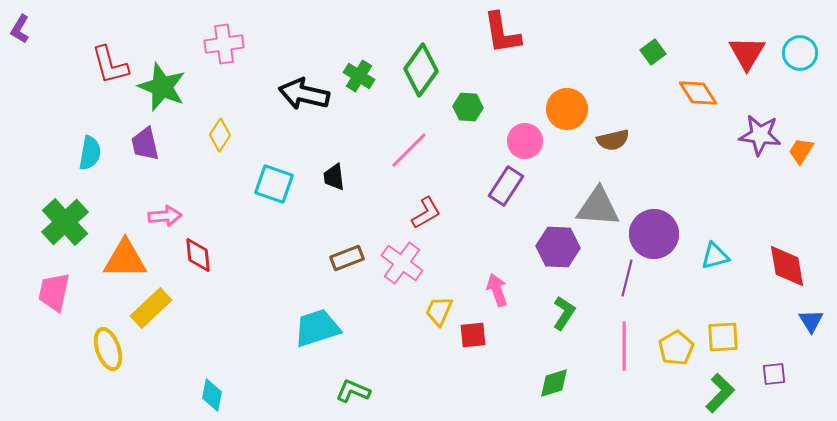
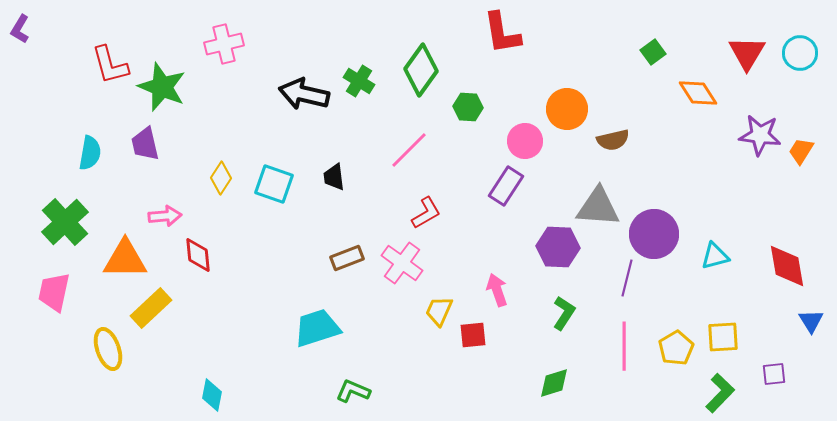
pink cross at (224, 44): rotated 6 degrees counterclockwise
green cross at (359, 76): moved 5 px down
yellow diamond at (220, 135): moved 1 px right, 43 px down
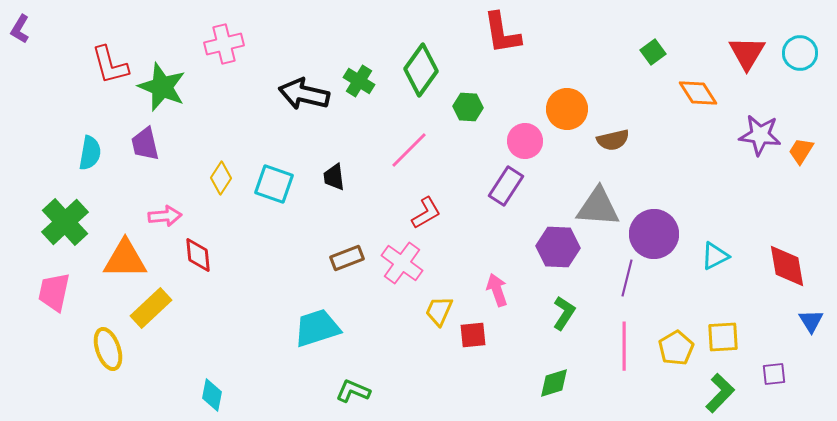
cyan triangle at (715, 256): rotated 12 degrees counterclockwise
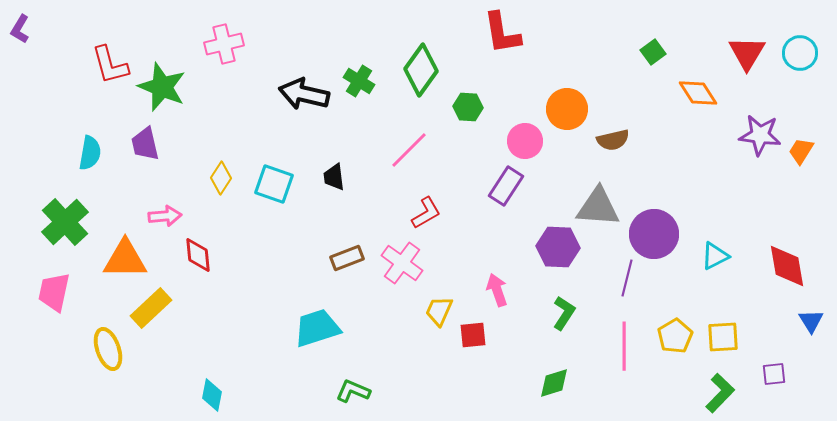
yellow pentagon at (676, 348): moved 1 px left, 12 px up
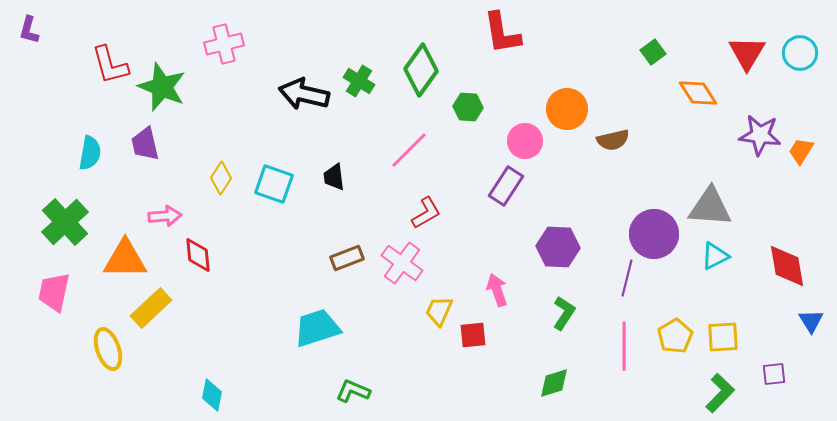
purple L-shape at (20, 29): moved 9 px right, 1 px down; rotated 16 degrees counterclockwise
gray triangle at (598, 207): moved 112 px right
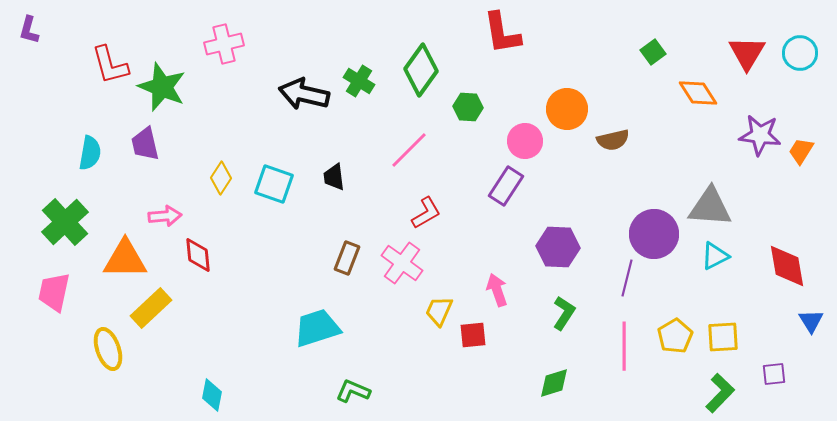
brown rectangle at (347, 258): rotated 48 degrees counterclockwise
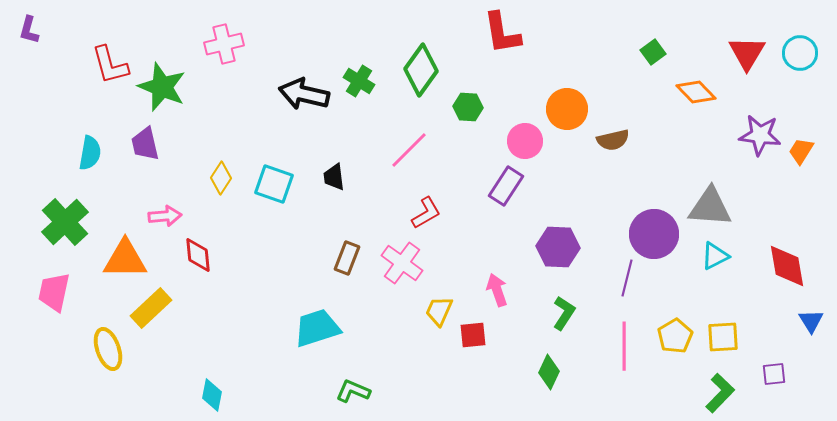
orange diamond at (698, 93): moved 2 px left, 1 px up; rotated 12 degrees counterclockwise
green diamond at (554, 383): moved 5 px left, 11 px up; rotated 48 degrees counterclockwise
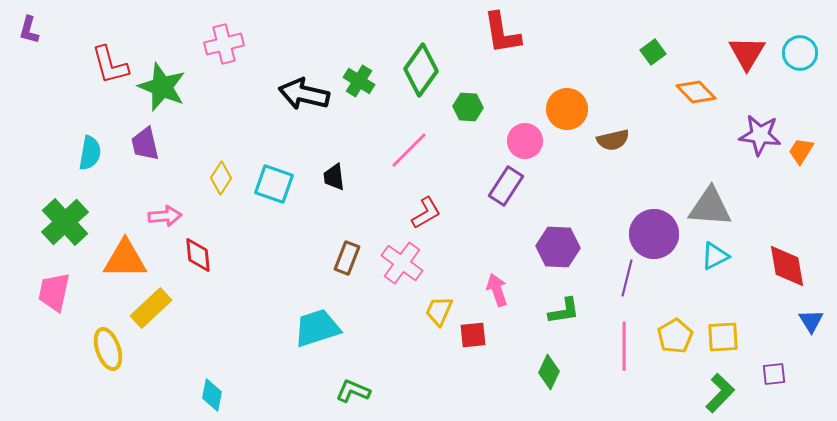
green L-shape at (564, 313): moved 2 px up; rotated 48 degrees clockwise
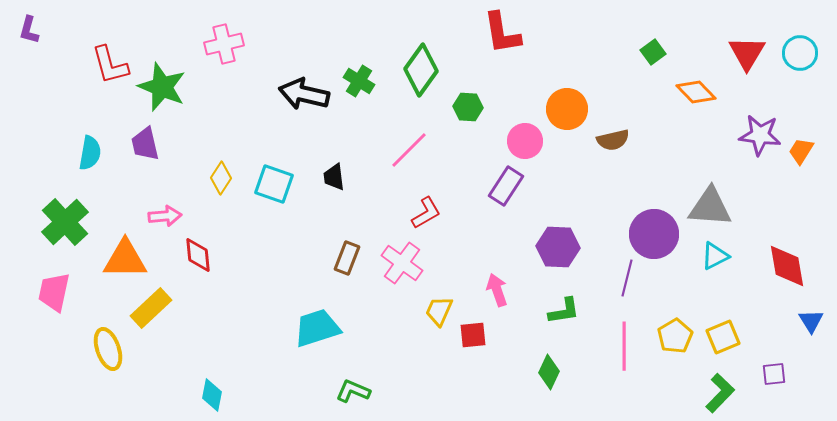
yellow square at (723, 337): rotated 20 degrees counterclockwise
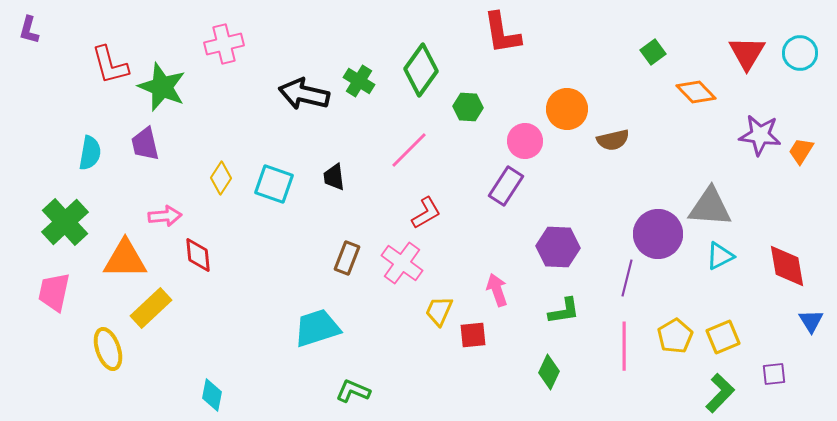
purple circle at (654, 234): moved 4 px right
cyan triangle at (715, 256): moved 5 px right
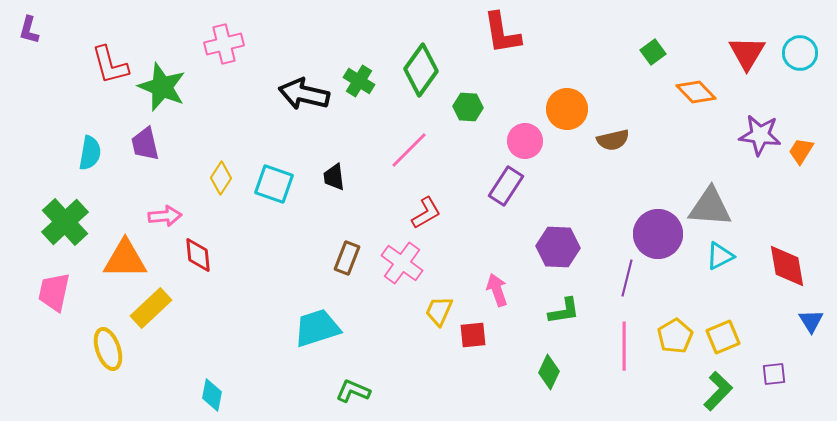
green L-shape at (720, 393): moved 2 px left, 2 px up
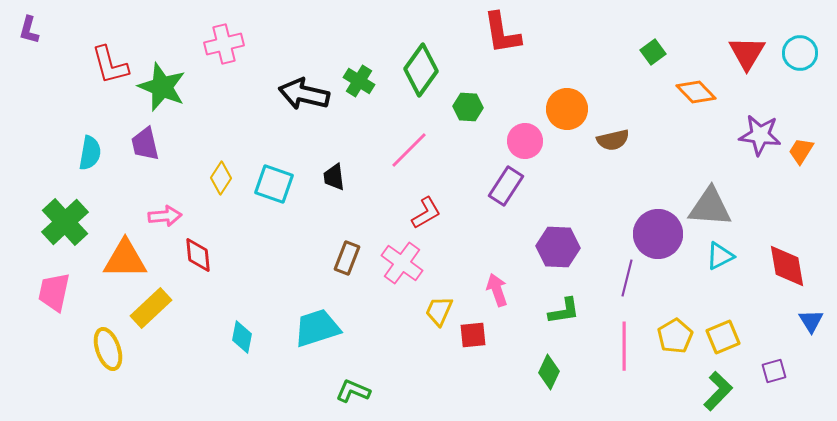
purple square at (774, 374): moved 3 px up; rotated 10 degrees counterclockwise
cyan diamond at (212, 395): moved 30 px right, 58 px up
